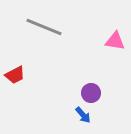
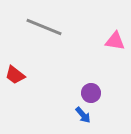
red trapezoid: rotated 65 degrees clockwise
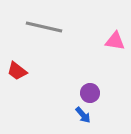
gray line: rotated 9 degrees counterclockwise
red trapezoid: moved 2 px right, 4 px up
purple circle: moved 1 px left
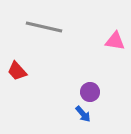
red trapezoid: rotated 10 degrees clockwise
purple circle: moved 1 px up
blue arrow: moved 1 px up
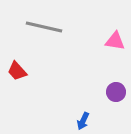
purple circle: moved 26 px right
blue arrow: moved 7 px down; rotated 66 degrees clockwise
